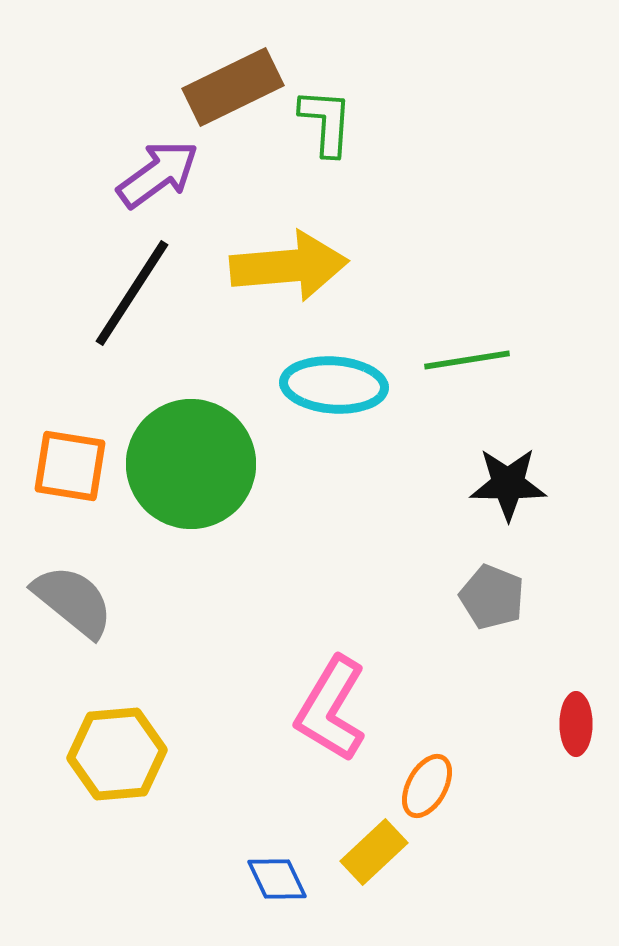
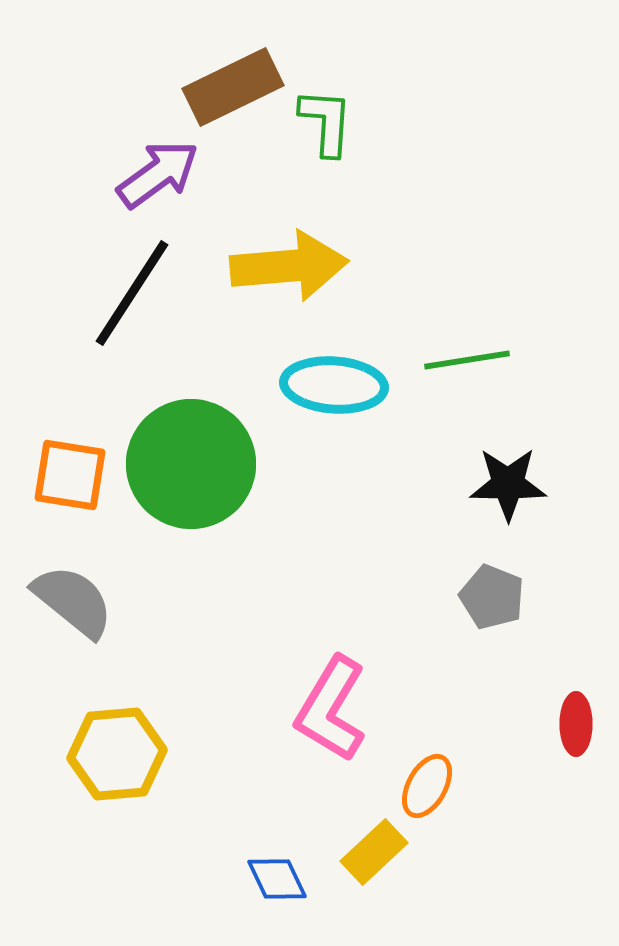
orange square: moved 9 px down
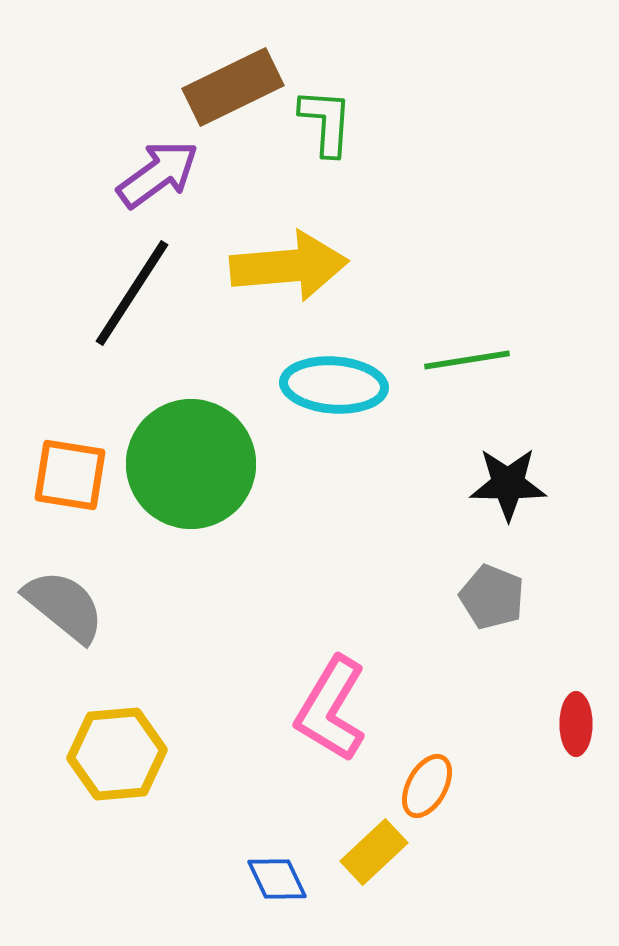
gray semicircle: moved 9 px left, 5 px down
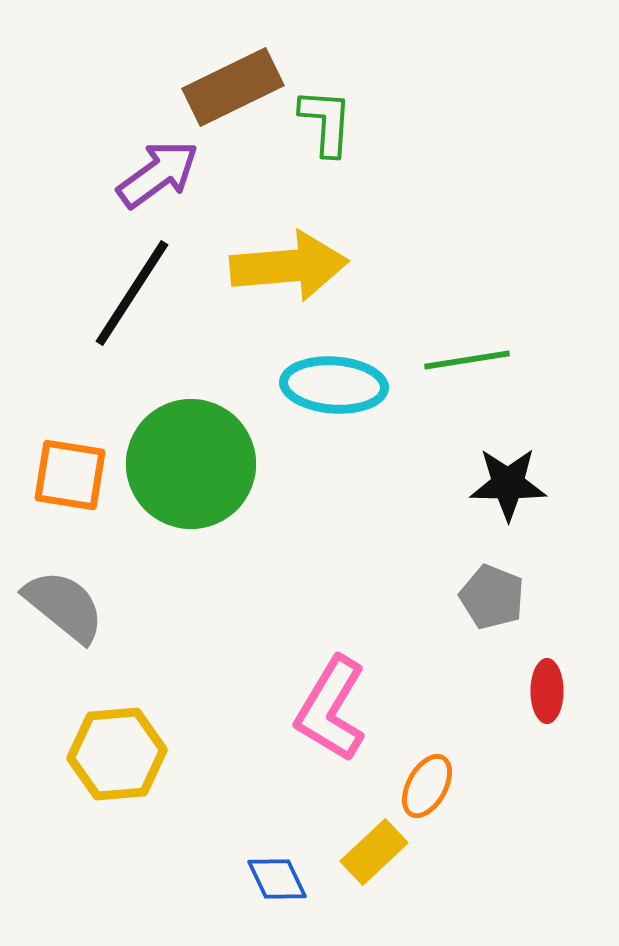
red ellipse: moved 29 px left, 33 px up
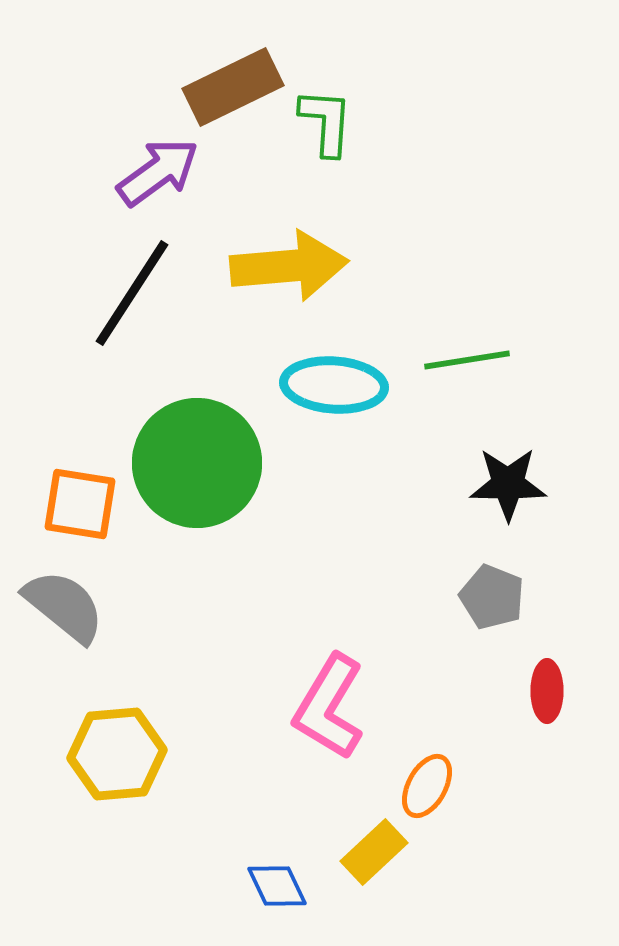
purple arrow: moved 2 px up
green circle: moved 6 px right, 1 px up
orange square: moved 10 px right, 29 px down
pink L-shape: moved 2 px left, 2 px up
blue diamond: moved 7 px down
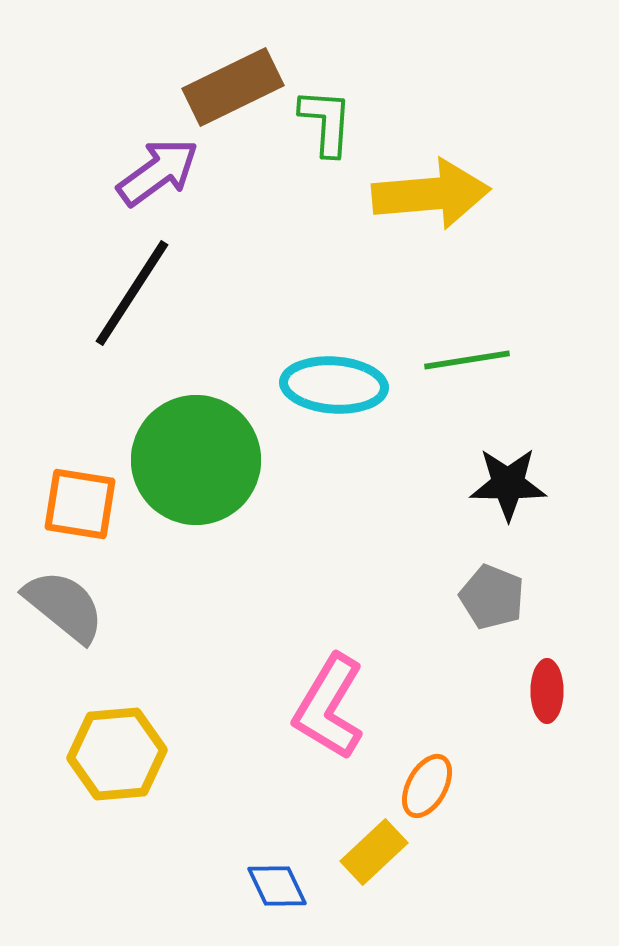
yellow arrow: moved 142 px right, 72 px up
green circle: moved 1 px left, 3 px up
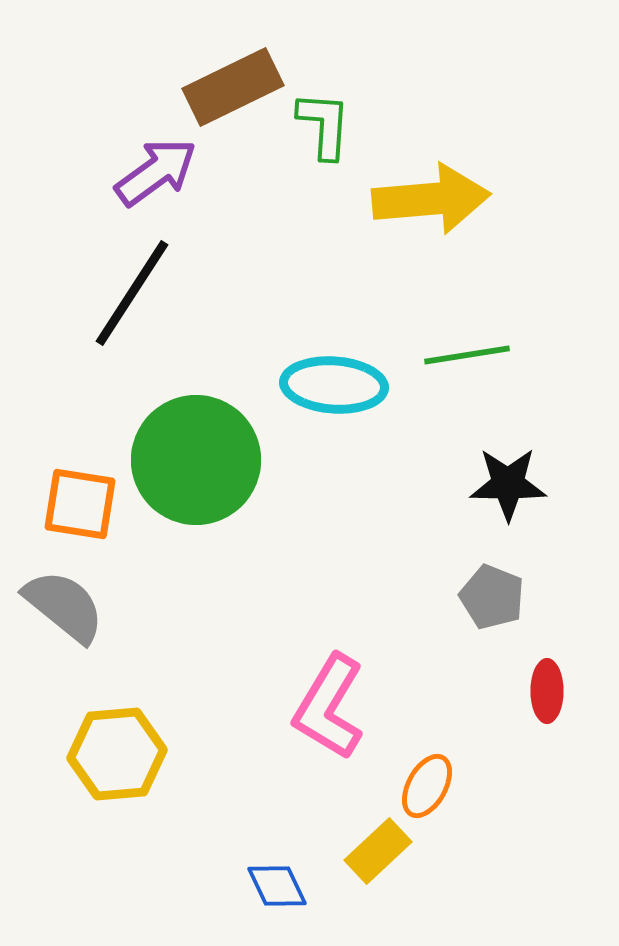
green L-shape: moved 2 px left, 3 px down
purple arrow: moved 2 px left
yellow arrow: moved 5 px down
green line: moved 5 px up
yellow rectangle: moved 4 px right, 1 px up
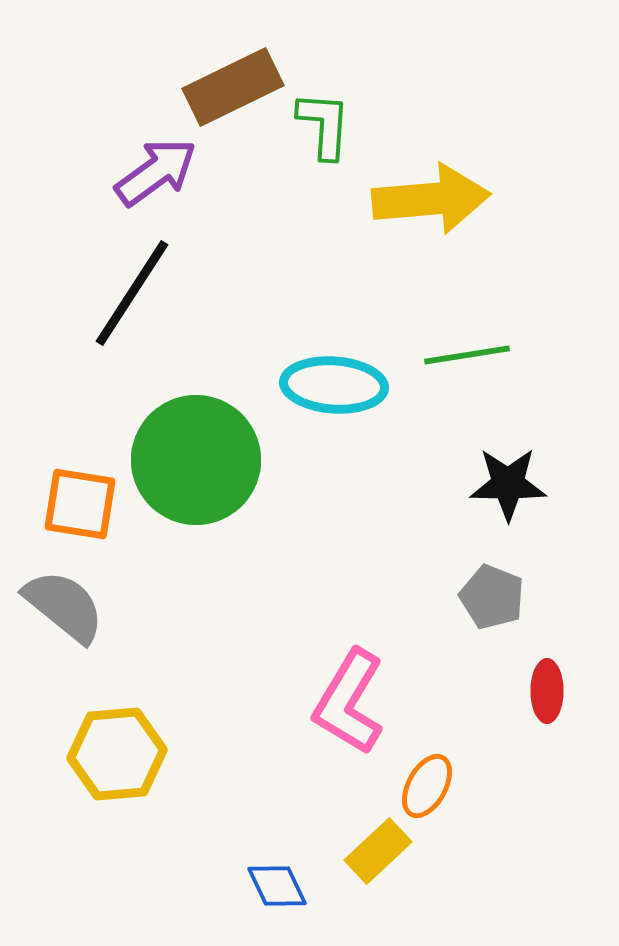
pink L-shape: moved 20 px right, 5 px up
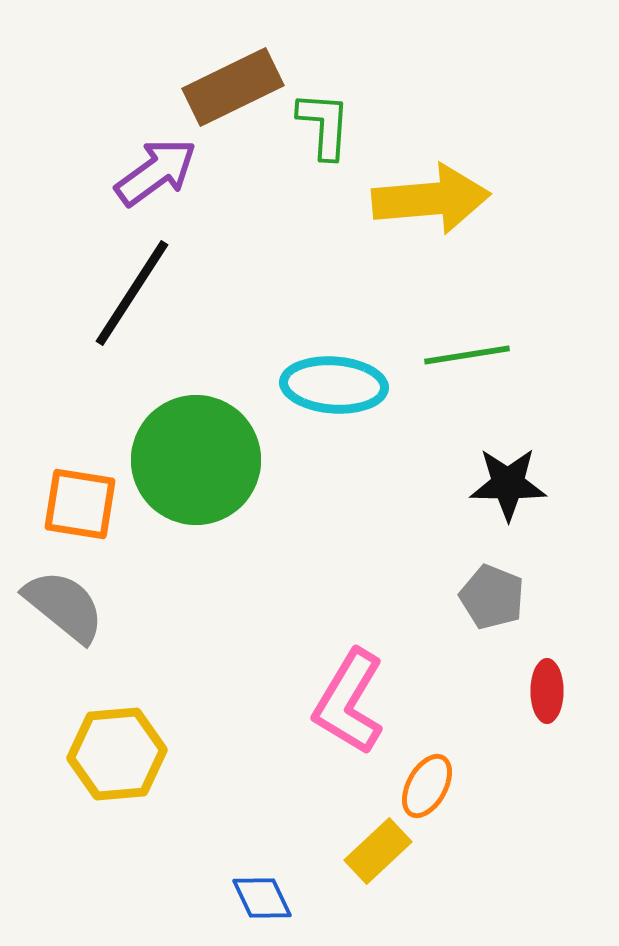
blue diamond: moved 15 px left, 12 px down
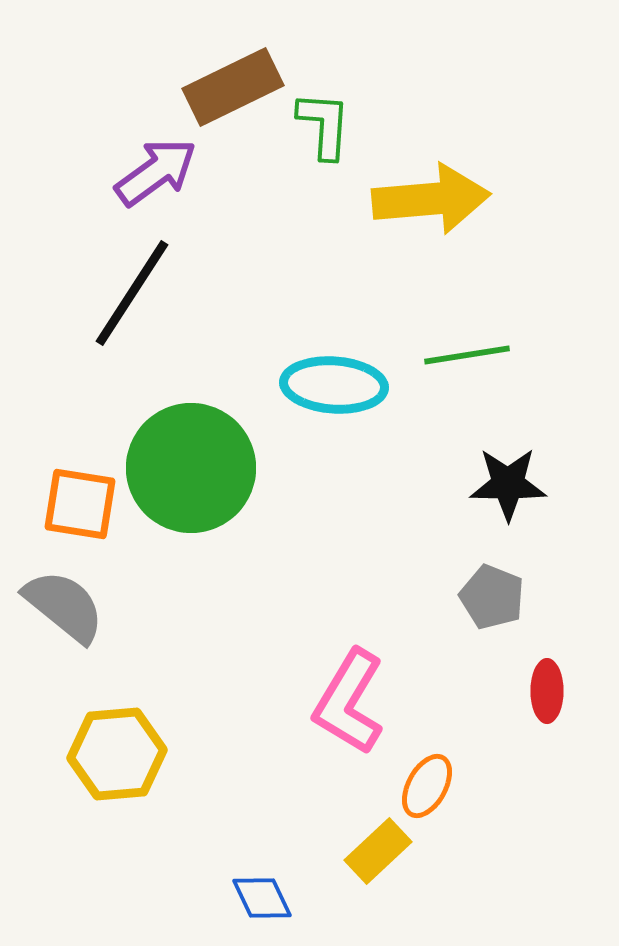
green circle: moved 5 px left, 8 px down
